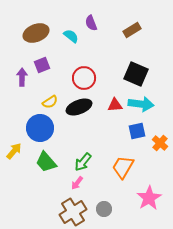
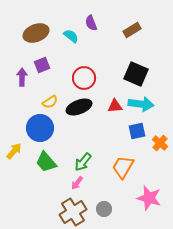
red triangle: moved 1 px down
pink star: rotated 25 degrees counterclockwise
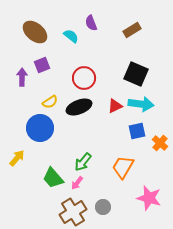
brown ellipse: moved 1 px left, 1 px up; rotated 60 degrees clockwise
red triangle: rotated 21 degrees counterclockwise
yellow arrow: moved 3 px right, 7 px down
green trapezoid: moved 7 px right, 16 px down
gray circle: moved 1 px left, 2 px up
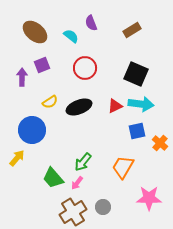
red circle: moved 1 px right, 10 px up
blue circle: moved 8 px left, 2 px down
pink star: rotated 15 degrees counterclockwise
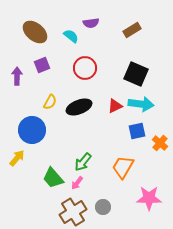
purple semicircle: rotated 77 degrees counterclockwise
purple arrow: moved 5 px left, 1 px up
yellow semicircle: rotated 28 degrees counterclockwise
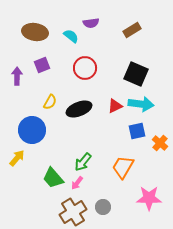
brown ellipse: rotated 30 degrees counterclockwise
black ellipse: moved 2 px down
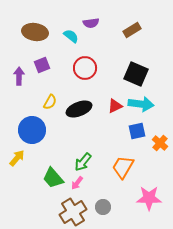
purple arrow: moved 2 px right
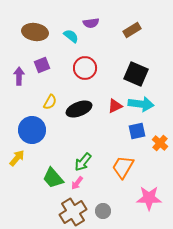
gray circle: moved 4 px down
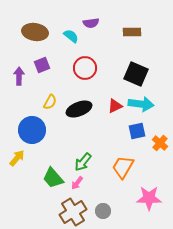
brown rectangle: moved 2 px down; rotated 30 degrees clockwise
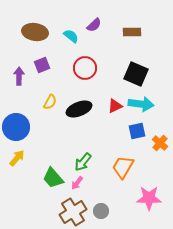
purple semicircle: moved 3 px right, 2 px down; rotated 35 degrees counterclockwise
blue circle: moved 16 px left, 3 px up
gray circle: moved 2 px left
